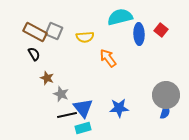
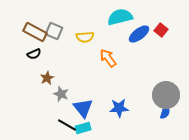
blue ellipse: rotated 55 degrees clockwise
black semicircle: rotated 96 degrees clockwise
brown star: rotated 24 degrees clockwise
black line: moved 10 px down; rotated 42 degrees clockwise
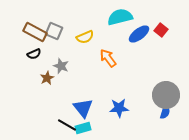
yellow semicircle: rotated 18 degrees counterclockwise
gray star: moved 28 px up
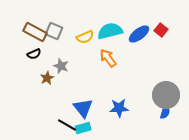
cyan semicircle: moved 10 px left, 14 px down
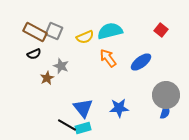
blue ellipse: moved 2 px right, 28 px down
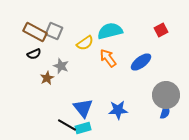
red square: rotated 24 degrees clockwise
yellow semicircle: moved 6 px down; rotated 12 degrees counterclockwise
blue star: moved 1 px left, 2 px down
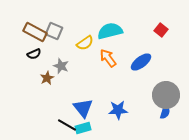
red square: rotated 24 degrees counterclockwise
